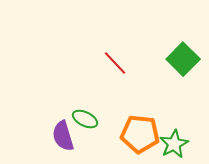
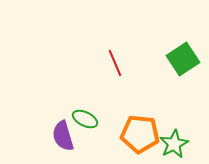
green square: rotated 12 degrees clockwise
red line: rotated 20 degrees clockwise
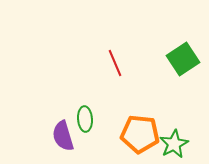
green ellipse: rotated 60 degrees clockwise
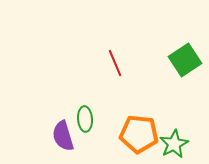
green square: moved 2 px right, 1 px down
orange pentagon: moved 1 px left
